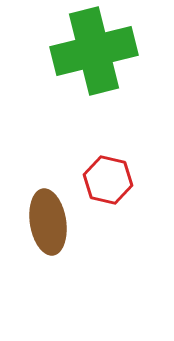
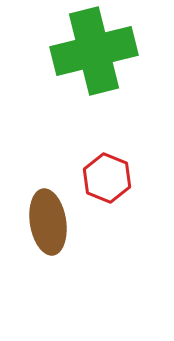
red hexagon: moved 1 px left, 2 px up; rotated 9 degrees clockwise
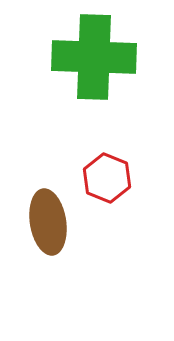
green cross: moved 6 px down; rotated 16 degrees clockwise
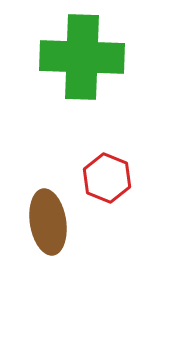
green cross: moved 12 px left
